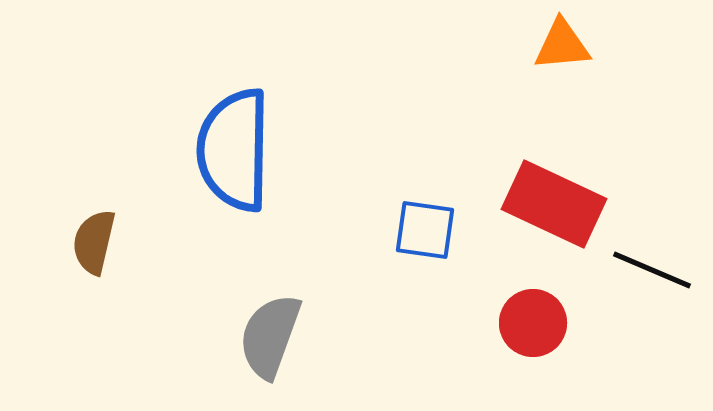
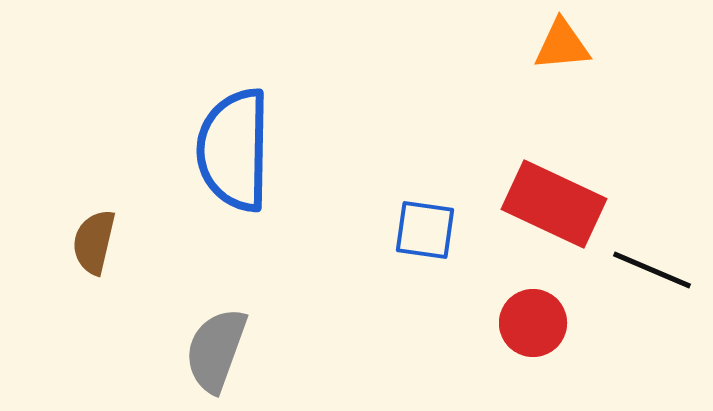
gray semicircle: moved 54 px left, 14 px down
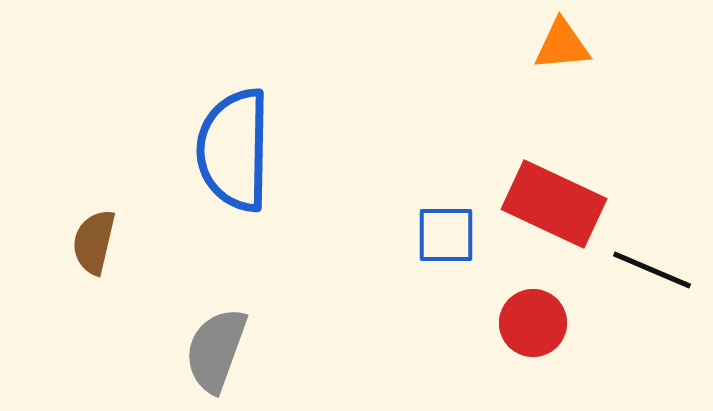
blue square: moved 21 px right, 5 px down; rotated 8 degrees counterclockwise
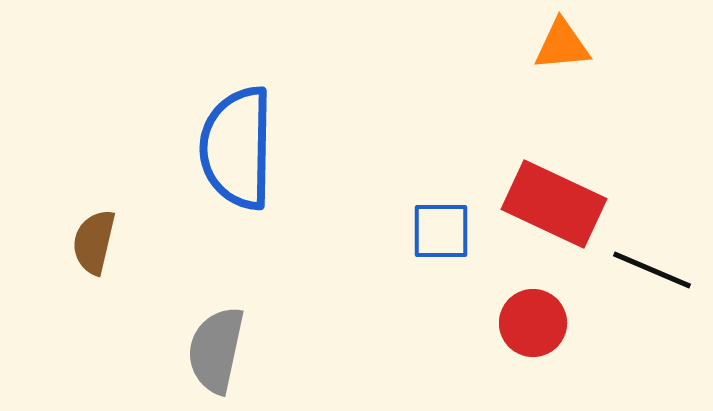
blue semicircle: moved 3 px right, 2 px up
blue square: moved 5 px left, 4 px up
gray semicircle: rotated 8 degrees counterclockwise
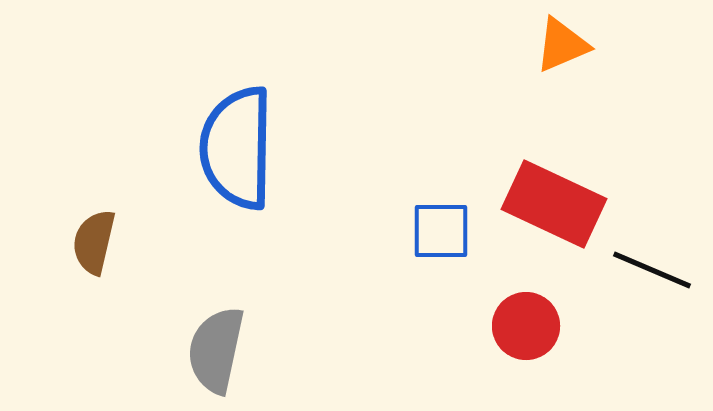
orange triangle: rotated 18 degrees counterclockwise
red circle: moved 7 px left, 3 px down
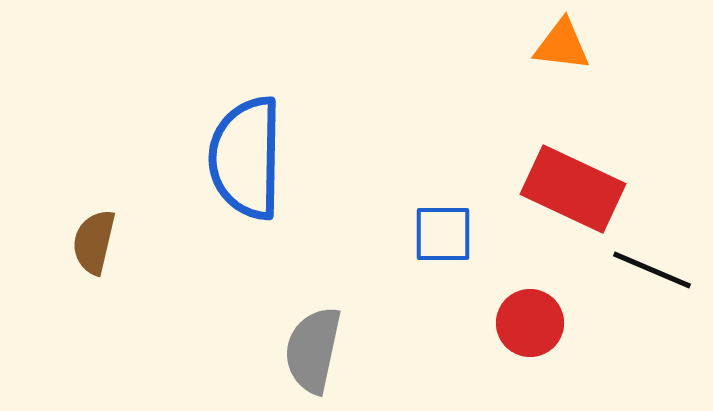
orange triangle: rotated 30 degrees clockwise
blue semicircle: moved 9 px right, 10 px down
red rectangle: moved 19 px right, 15 px up
blue square: moved 2 px right, 3 px down
red circle: moved 4 px right, 3 px up
gray semicircle: moved 97 px right
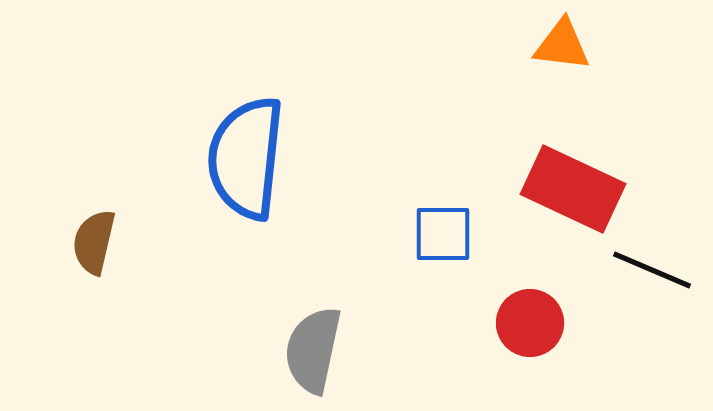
blue semicircle: rotated 5 degrees clockwise
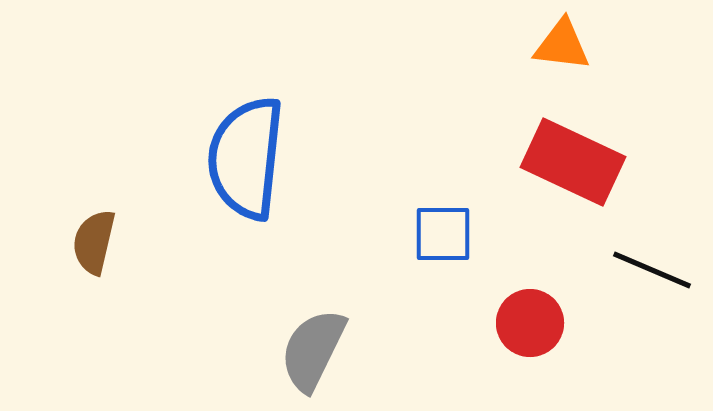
red rectangle: moved 27 px up
gray semicircle: rotated 14 degrees clockwise
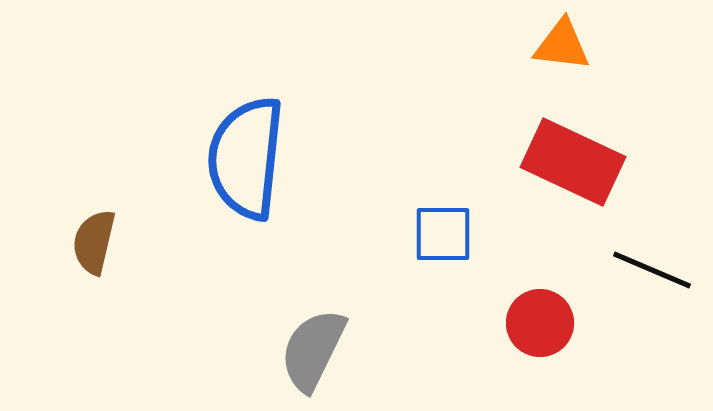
red circle: moved 10 px right
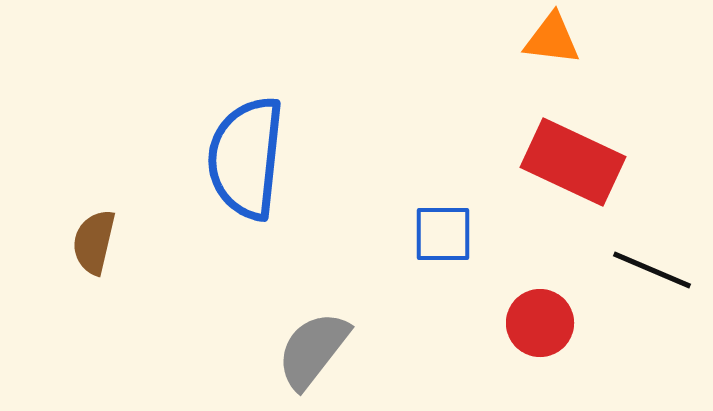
orange triangle: moved 10 px left, 6 px up
gray semicircle: rotated 12 degrees clockwise
